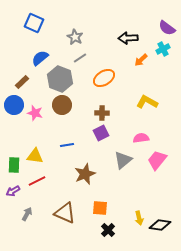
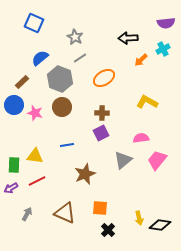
purple semicircle: moved 1 px left, 5 px up; rotated 42 degrees counterclockwise
brown circle: moved 2 px down
purple arrow: moved 2 px left, 3 px up
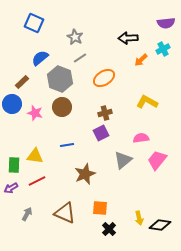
blue circle: moved 2 px left, 1 px up
brown cross: moved 3 px right; rotated 16 degrees counterclockwise
black cross: moved 1 px right, 1 px up
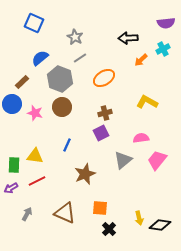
blue line: rotated 56 degrees counterclockwise
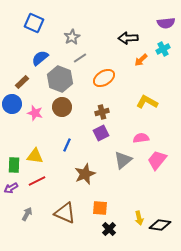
gray star: moved 3 px left; rotated 14 degrees clockwise
brown cross: moved 3 px left, 1 px up
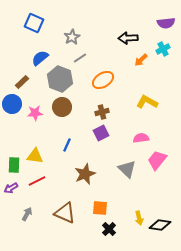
orange ellipse: moved 1 px left, 2 px down
pink star: rotated 21 degrees counterclockwise
gray triangle: moved 4 px right, 9 px down; rotated 36 degrees counterclockwise
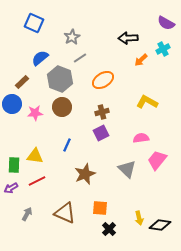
purple semicircle: rotated 36 degrees clockwise
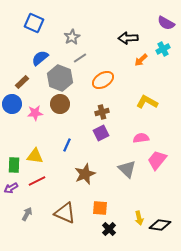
gray hexagon: moved 1 px up
brown circle: moved 2 px left, 3 px up
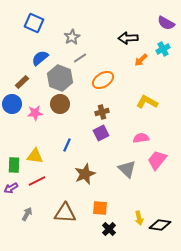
brown triangle: rotated 20 degrees counterclockwise
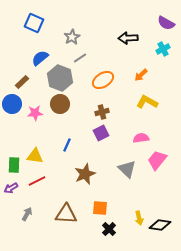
orange arrow: moved 15 px down
brown triangle: moved 1 px right, 1 px down
